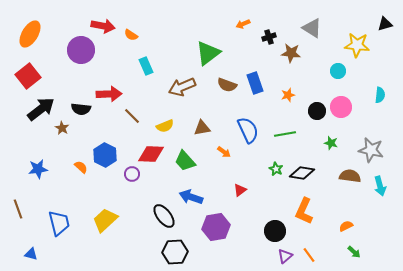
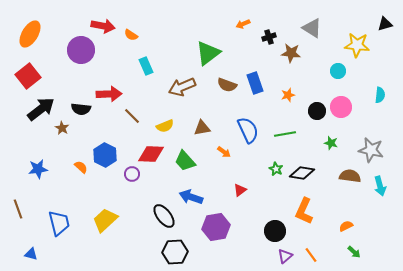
orange line at (309, 255): moved 2 px right
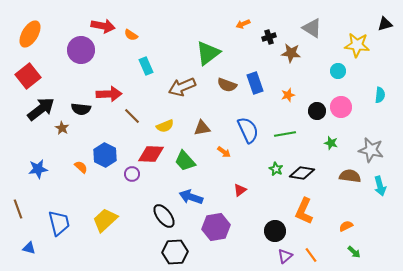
blue triangle at (31, 254): moved 2 px left, 6 px up
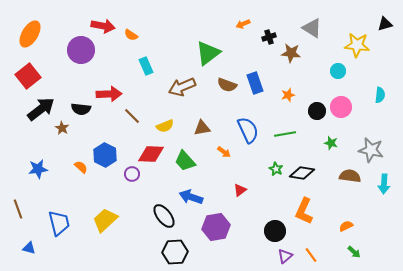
cyan arrow at (380, 186): moved 4 px right, 2 px up; rotated 18 degrees clockwise
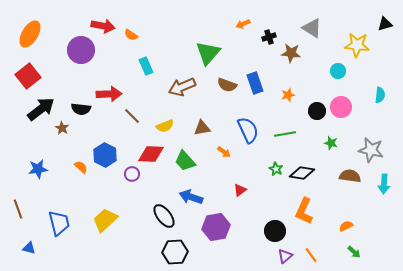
green triangle at (208, 53): rotated 12 degrees counterclockwise
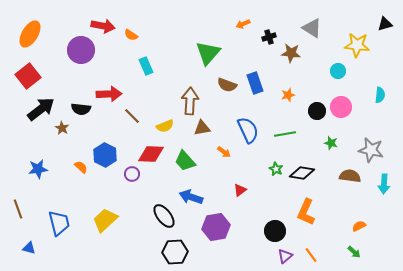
brown arrow at (182, 87): moved 8 px right, 14 px down; rotated 116 degrees clockwise
orange L-shape at (304, 211): moved 2 px right, 1 px down
orange semicircle at (346, 226): moved 13 px right
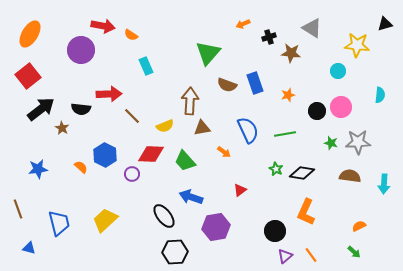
gray star at (371, 150): moved 13 px left, 8 px up; rotated 15 degrees counterclockwise
